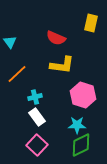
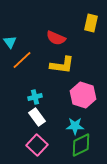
orange line: moved 5 px right, 14 px up
cyan star: moved 2 px left, 1 px down
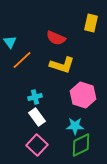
yellow L-shape: rotated 10 degrees clockwise
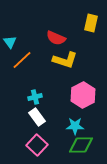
yellow L-shape: moved 3 px right, 5 px up
pink hexagon: rotated 15 degrees clockwise
green diamond: rotated 25 degrees clockwise
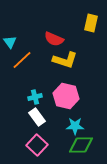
red semicircle: moved 2 px left, 1 px down
pink hexagon: moved 17 px left, 1 px down; rotated 20 degrees counterclockwise
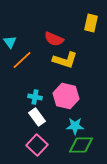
cyan cross: rotated 24 degrees clockwise
